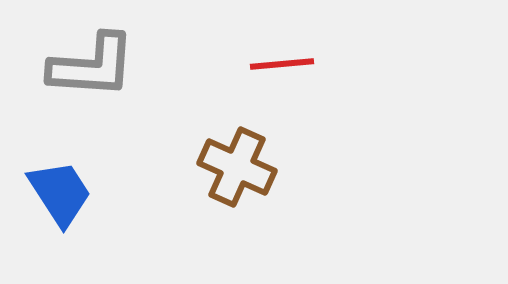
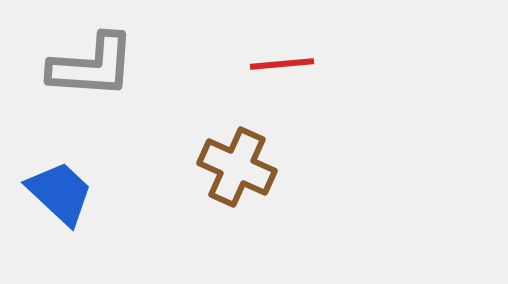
blue trapezoid: rotated 14 degrees counterclockwise
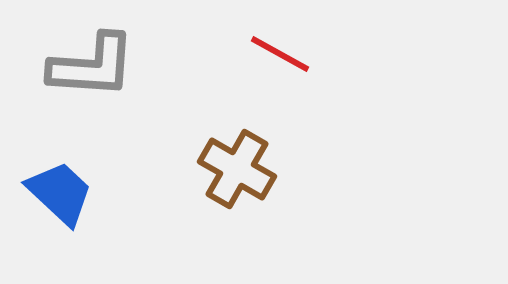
red line: moved 2 px left, 10 px up; rotated 34 degrees clockwise
brown cross: moved 2 px down; rotated 6 degrees clockwise
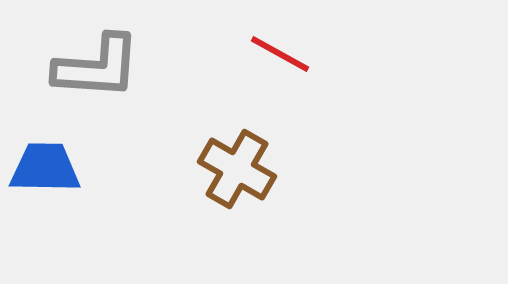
gray L-shape: moved 5 px right, 1 px down
blue trapezoid: moved 15 px left, 25 px up; rotated 42 degrees counterclockwise
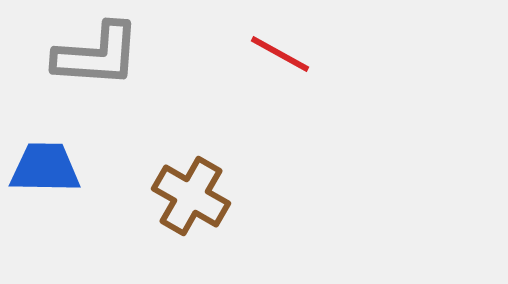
gray L-shape: moved 12 px up
brown cross: moved 46 px left, 27 px down
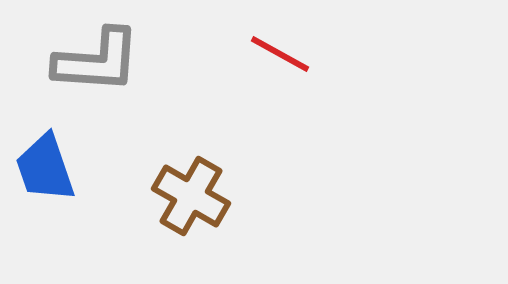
gray L-shape: moved 6 px down
blue trapezoid: rotated 110 degrees counterclockwise
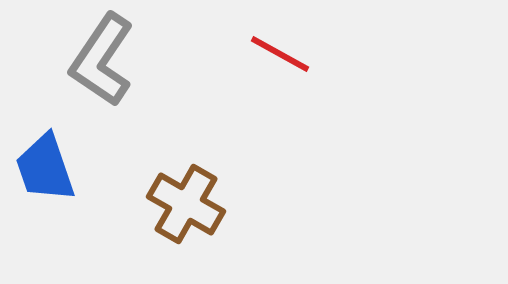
gray L-shape: moved 5 px right, 1 px up; rotated 120 degrees clockwise
brown cross: moved 5 px left, 8 px down
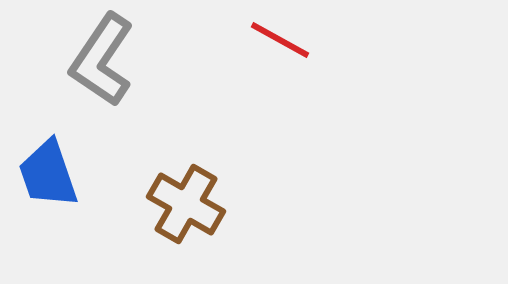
red line: moved 14 px up
blue trapezoid: moved 3 px right, 6 px down
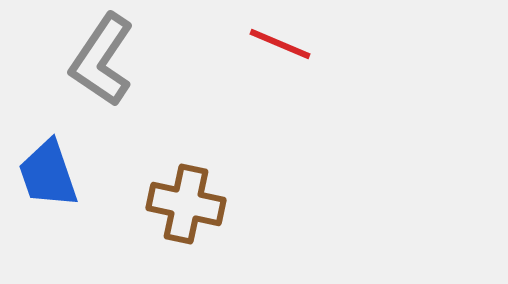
red line: moved 4 px down; rotated 6 degrees counterclockwise
brown cross: rotated 18 degrees counterclockwise
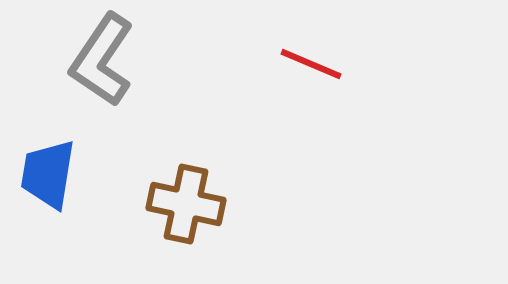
red line: moved 31 px right, 20 px down
blue trapezoid: rotated 28 degrees clockwise
